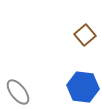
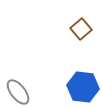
brown square: moved 4 px left, 6 px up
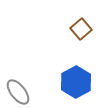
blue hexagon: moved 7 px left, 5 px up; rotated 24 degrees clockwise
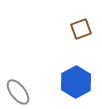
brown square: rotated 20 degrees clockwise
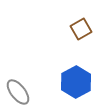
brown square: rotated 10 degrees counterclockwise
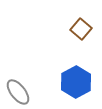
brown square: rotated 20 degrees counterclockwise
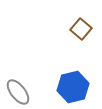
blue hexagon: moved 3 px left, 5 px down; rotated 16 degrees clockwise
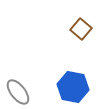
blue hexagon: rotated 24 degrees clockwise
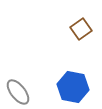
brown square: rotated 15 degrees clockwise
